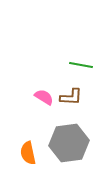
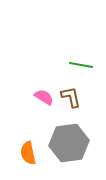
brown L-shape: rotated 105 degrees counterclockwise
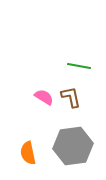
green line: moved 2 px left, 1 px down
gray hexagon: moved 4 px right, 3 px down
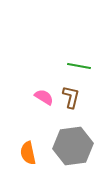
brown L-shape: rotated 25 degrees clockwise
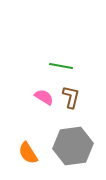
green line: moved 18 px left
orange semicircle: rotated 20 degrees counterclockwise
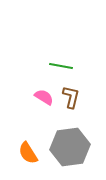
gray hexagon: moved 3 px left, 1 px down
